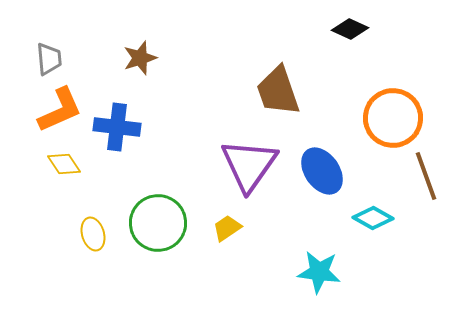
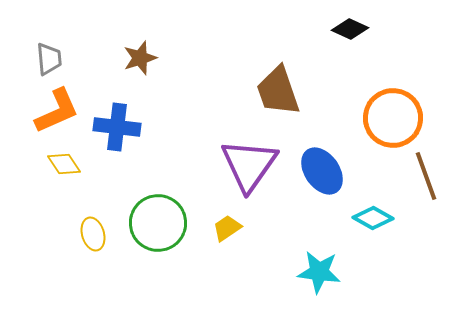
orange L-shape: moved 3 px left, 1 px down
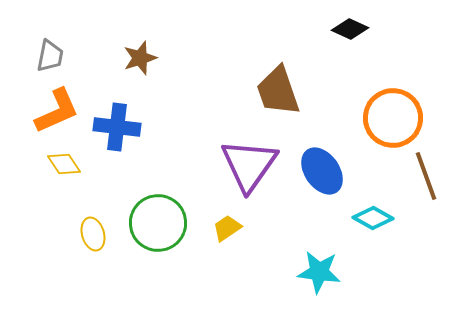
gray trapezoid: moved 1 px right, 3 px up; rotated 16 degrees clockwise
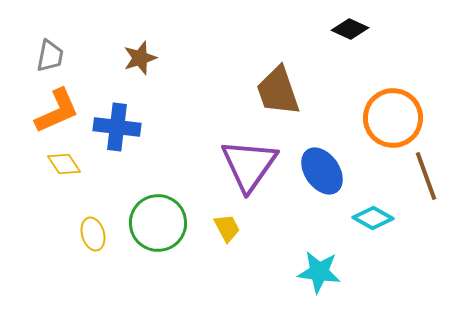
yellow trapezoid: rotated 96 degrees clockwise
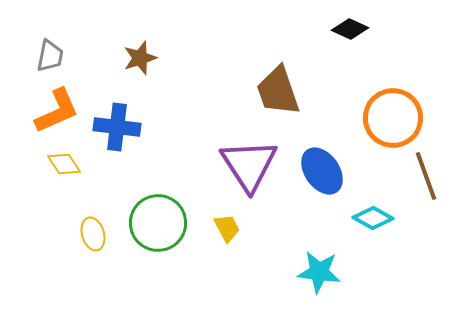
purple triangle: rotated 8 degrees counterclockwise
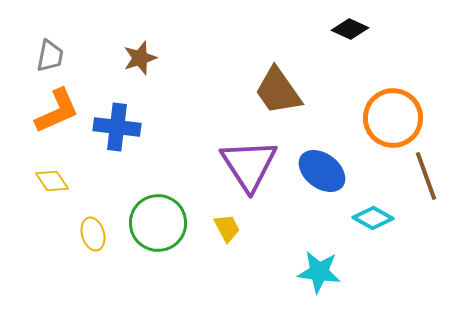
brown trapezoid: rotated 16 degrees counterclockwise
yellow diamond: moved 12 px left, 17 px down
blue ellipse: rotated 18 degrees counterclockwise
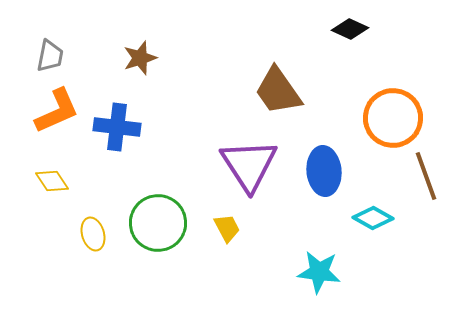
blue ellipse: moved 2 px right; rotated 48 degrees clockwise
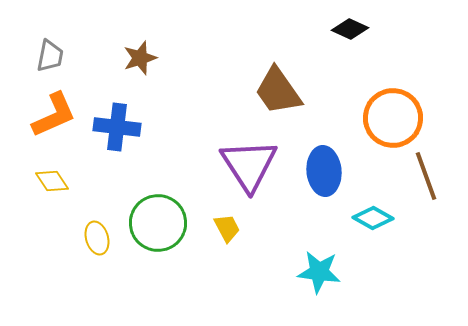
orange L-shape: moved 3 px left, 4 px down
yellow ellipse: moved 4 px right, 4 px down
